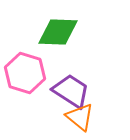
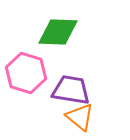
pink hexagon: moved 1 px right
purple trapezoid: moved 1 px up; rotated 24 degrees counterclockwise
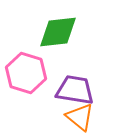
green diamond: rotated 9 degrees counterclockwise
purple trapezoid: moved 4 px right
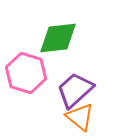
green diamond: moved 6 px down
purple trapezoid: rotated 51 degrees counterclockwise
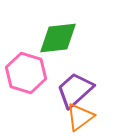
orange triangle: rotated 44 degrees clockwise
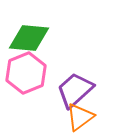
green diamond: moved 29 px left; rotated 12 degrees clockwise
pink hexagon: rotated 21 degrees clockwise
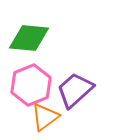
pink hexagon: moved 5 px right, 12 px down
orange triangle: moved 35 px left
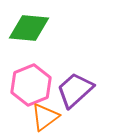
green diamond: moved 10 px up
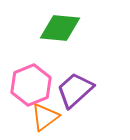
green diamond: moved 31 px right
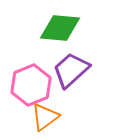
purple trapezoid: moved 4 px left, 20 px up
